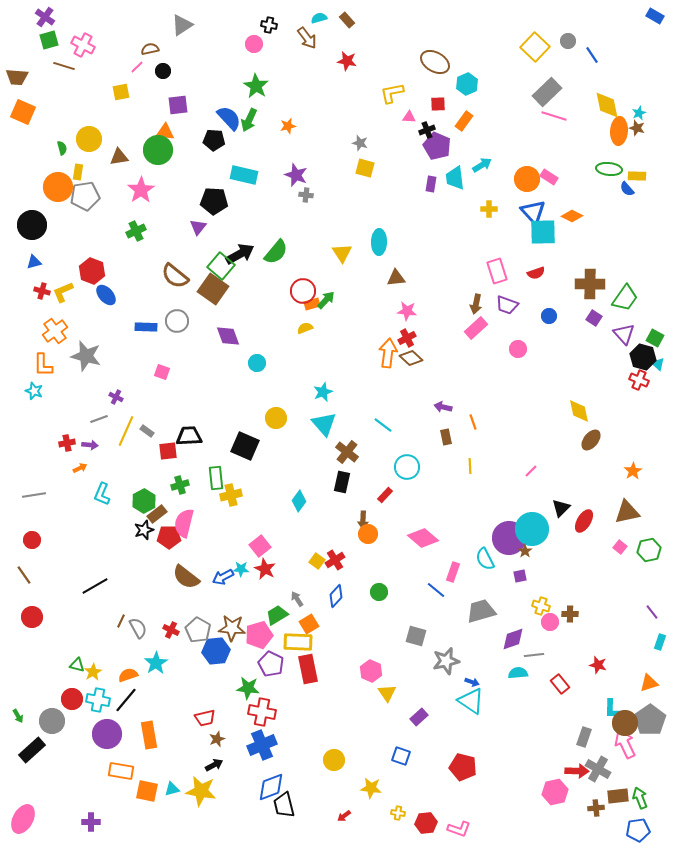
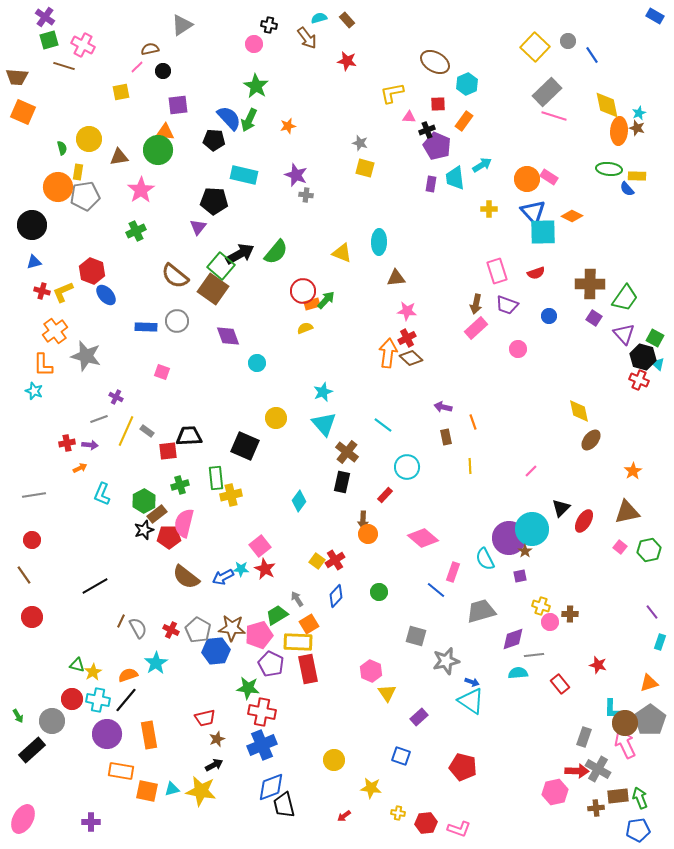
yellow triangle at (342, 253): rotated 35 degrees counterclockwise
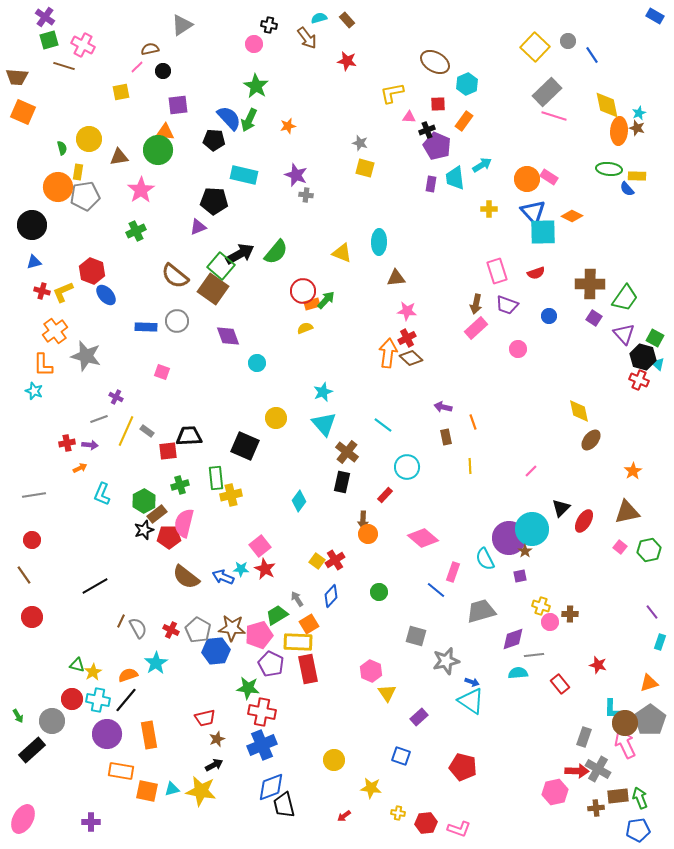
purple triangle at (198, 227): rotated 30 degrees clockwise
blue arrow at (223, 577): rotated 50 degrees clockwise
blue diamond at (336, 596): moved 5 px left
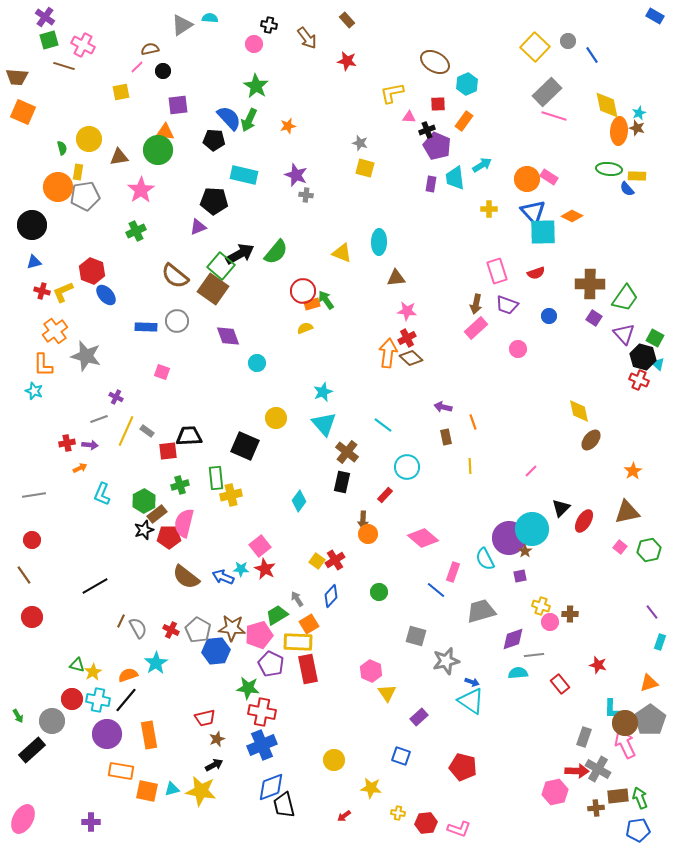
cyan semicircle at (319, 18): moved 109 px left; rotated 21 degrees clockwise
green arrow at (326, 300): rotated 78 degrees counterclockwise
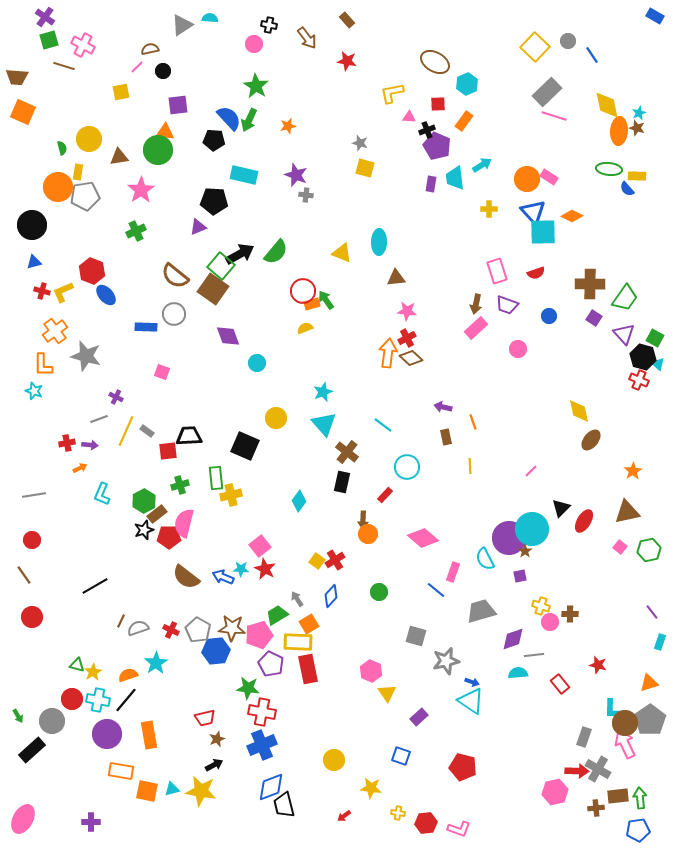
gray circle at (177, 321): moved 3 px left, 7 px up
gray semicircle at (138, 628): rotated 80 degrees counterclockwise
green arrow at (640, 798): rotated 15 degrees clockwise
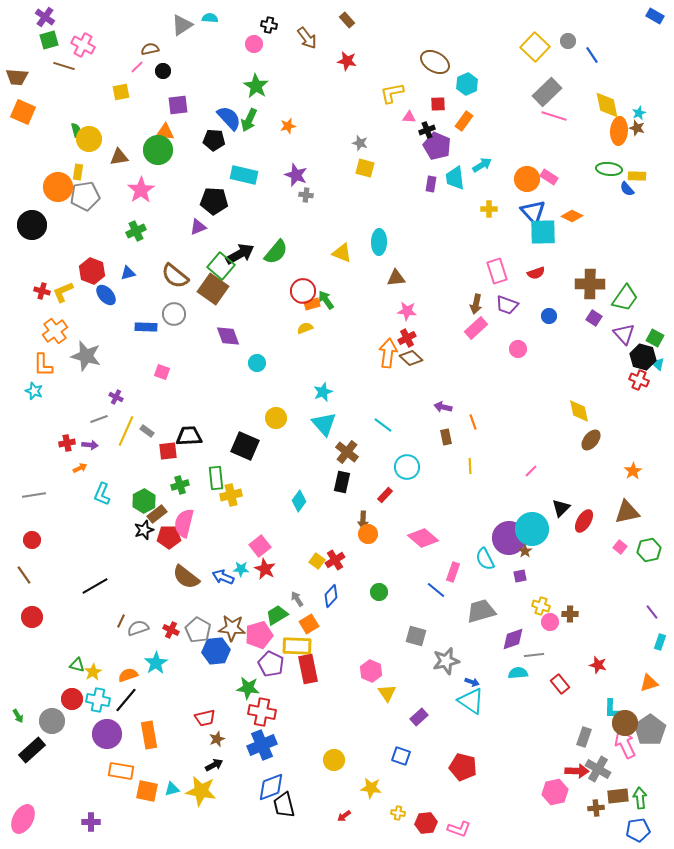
green semicircle at (62, 148): moved 14 px right, 18 px up
blue triangle at (34, 262): moved 94 px right, 11 px down
yellow rectangle at (298, 642): moved 1 px left, 4 px down
gray pentagon at (650, 720): moved 10 px down
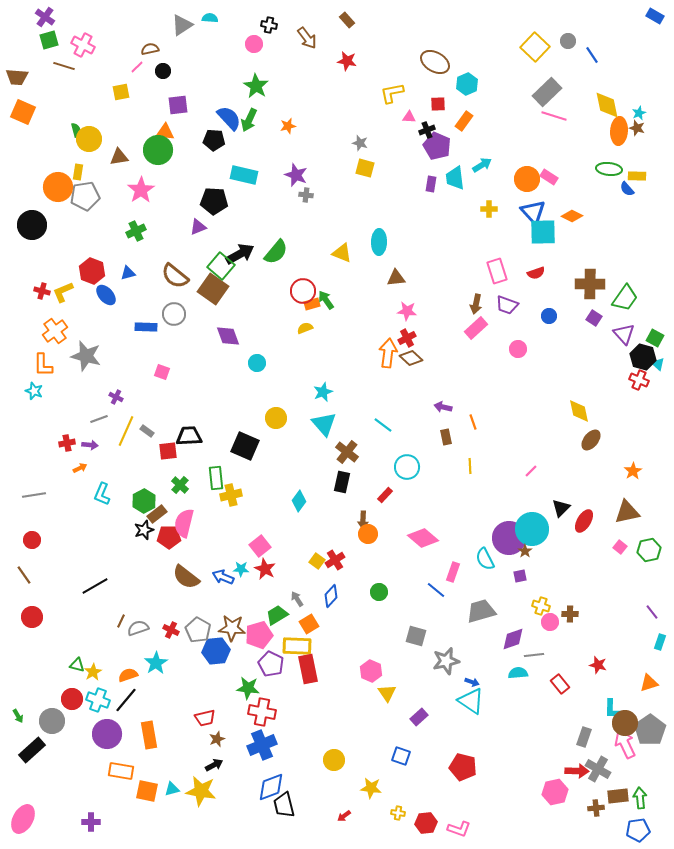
green cross at (180, 485): rotated 30 degrees counterclockwise
cyan cross at (98, 700): rotated 10 degrees clockwise
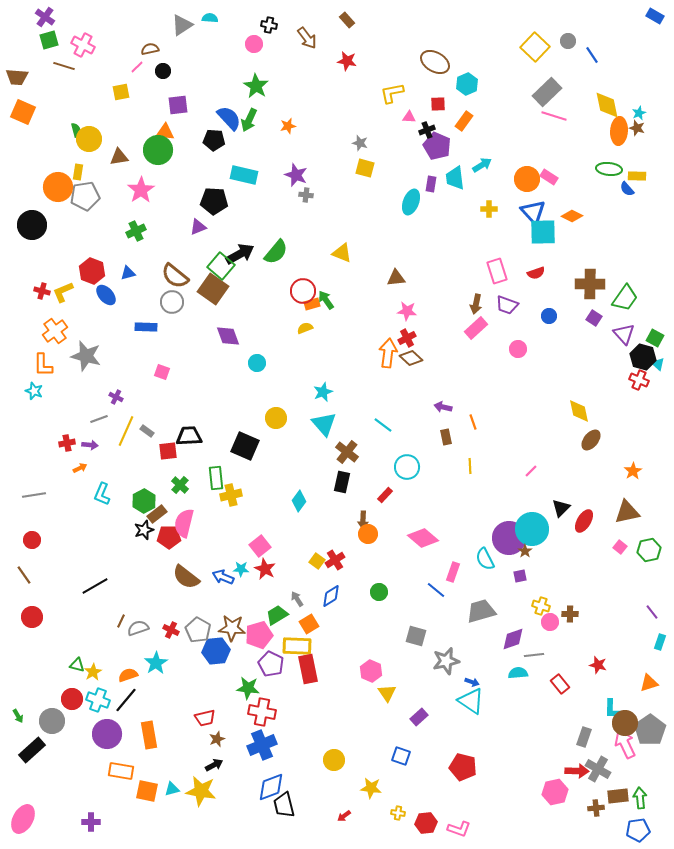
cyan ellipse at (379, 242): moved 32 px right, 40 px up; rotated 20 degrees clockwise
gray circle at (174, 314): moved 2 px left, 12 px up
blue diamond at (331, 596): rotated 15 degrees clockwise
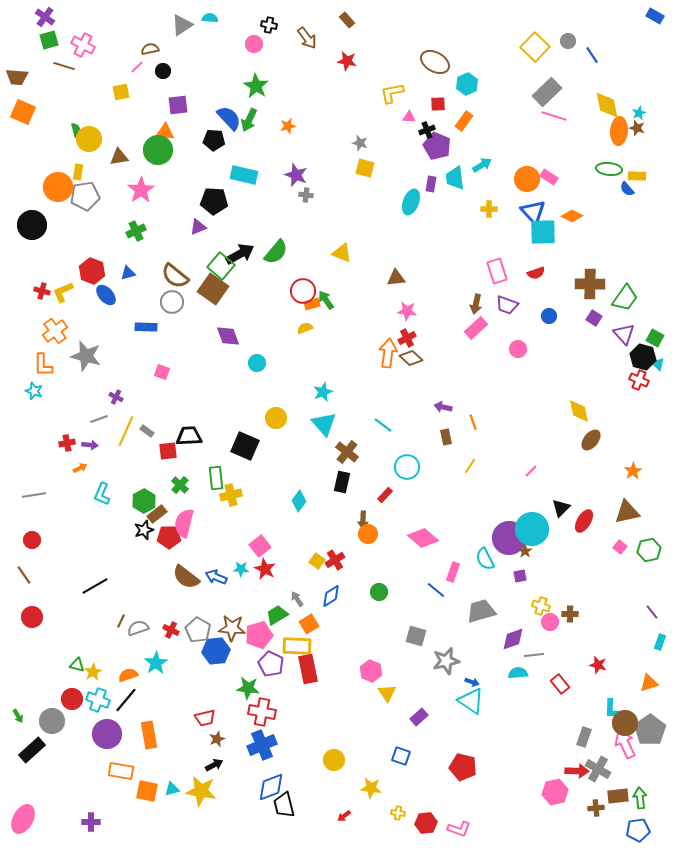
yellow line at (470, 466): rotated 35 degrees clockwise
blue arrow at (223, 577): moved 7 px left
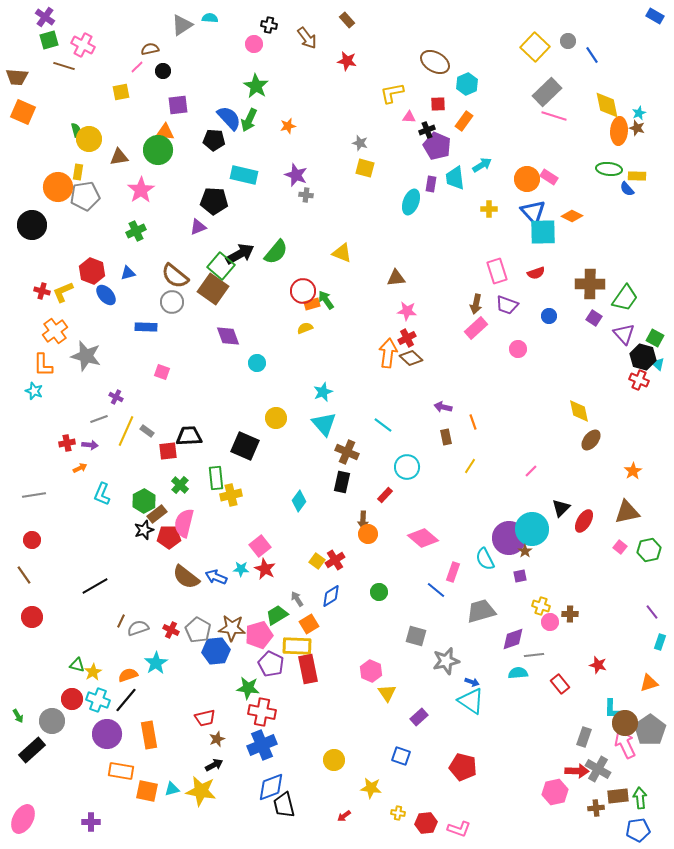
brown cross at (347, 452): rotated 15 degrees counterclockwise
